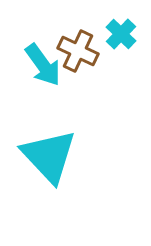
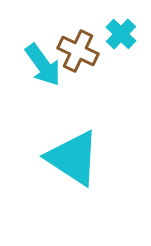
cyan triangle: moved 24 px right, 2 px down; rotated 14 degrees counterclockwise
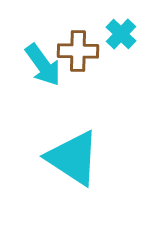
brown cross: rotated 24 degrees counterclockwise
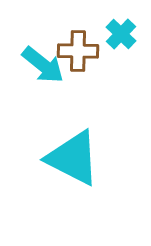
cyan arrow: rotated 15 degrees counterclockwise
cyan triangle: rotated 6 degrees counterclockwise
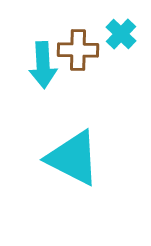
brown cross: moved 1 px up
cyan arrow: rotated 48 degrees clockwise
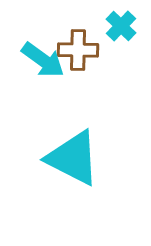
cyan cross: moved 8 px up
cyan arrow: moved 5 px up; rotated 51 degrees counterclockwise
